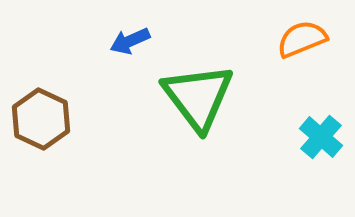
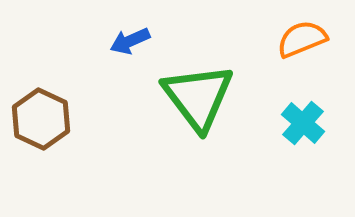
cyan cross: moved 18 px left, 14 px up
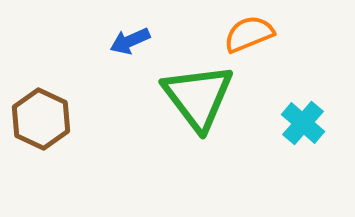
orange semicircle: moved 53 px left, 5 px up
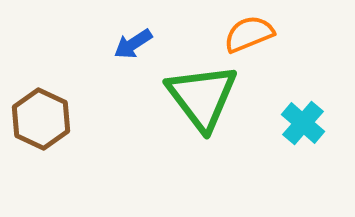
blue arrow: moved 3 px right, 3 px down; rotated 9 degrees counterclockwise
green triangle: moved 4 px right
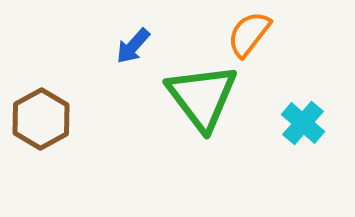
orange semicircle: rotated 30 degrees counterclockwise
blue arrow: moved 2 px down; rotated 15 degrees counterclockwise
brown hexagon: rotated 6 degrees clockwise
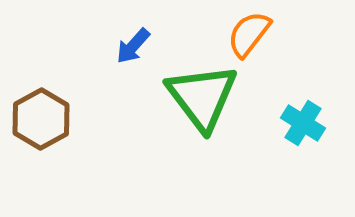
cyan cross: rotated 9 degrees counterclockwise
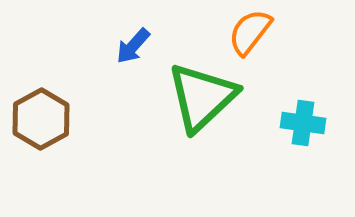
orange semicircle: moved 1 px right, 2 px up
green triangle: rotated 24 degrees clockwise
cyan cross: rotated 24 degrees counterclockwise
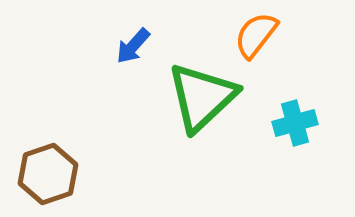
orange semicircle: moved 6 px right, 3 px down
brown hexagon: moved 7 px right, 55 px down; rotated 10 degrees clockwise
cyan cross: moved 8 px left; rotated 24 degrees counterclockwise
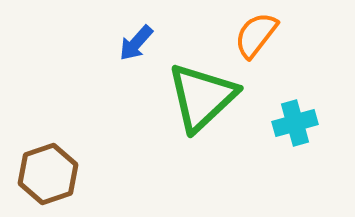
blue arrow: moved 3 px right, 3 px up
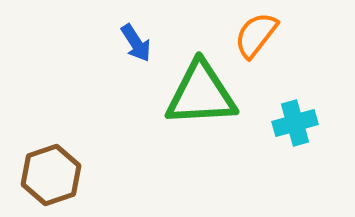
blue arrow: rotated 75 degrees counterclockwise
green triangle: moved 1 px left, 3 px up; rotated 40 degrees clockwise
brown hexagon: moved 3 px right, 1 px down
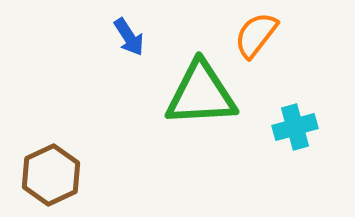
blue arrow: moved 7 px left, 6 px up
cyan cross: moved 4 px down
brown hexagon: rotated 6 degrees counterclockwise
